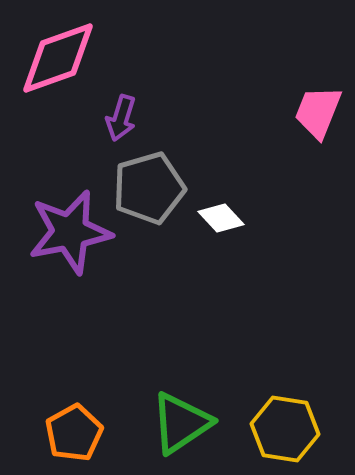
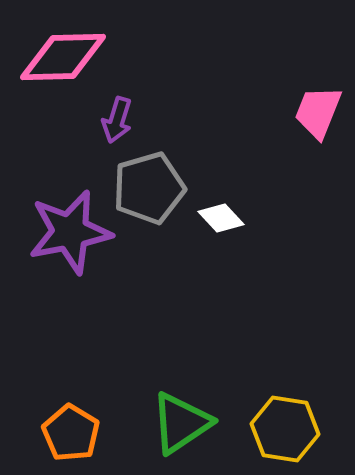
pink diamond: moved 5 px right, 1 px up; rotated 18 degrees clockwise
purple arrow: moved 4 px left, 2 px down
orange pentagon: moved 3 px left; rotated 12 degrees counterclockwise
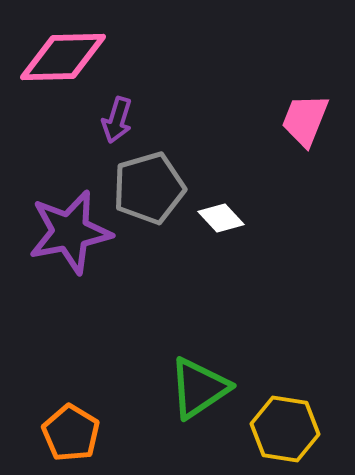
pink trapezoid: moved 13 px left, 8 px down
green triangle: moved 18 px right, 35 px up
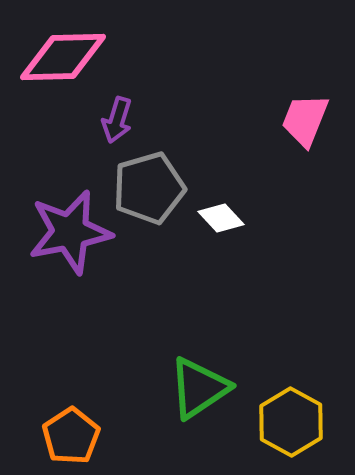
yellow hexagon: moved 6 px right, 7 px up; rotated 20 degrees clockwise
orange pentagon: moved 3 px down; rotated 8 degrees clockwise
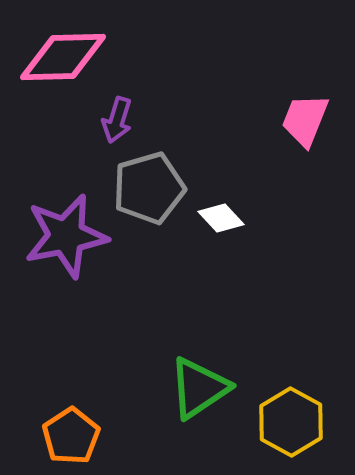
purple star: moved 4 px left, 4 px down
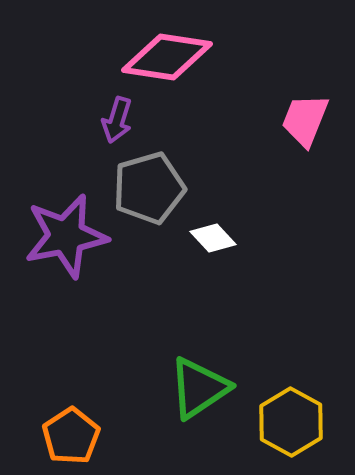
pink diamond: moved 104 px right; rotated 10 degrees clockwise
white diamond: moved 8 px left, 20 px down
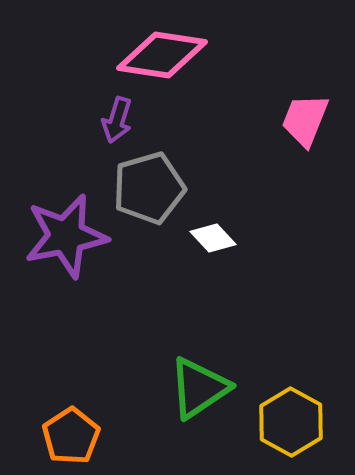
pink diamond: moved 5 px left, 2 px up
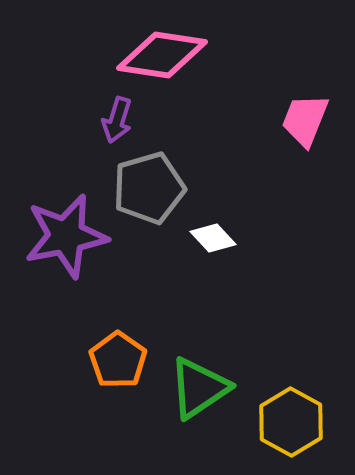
orange pentagon: moved 47 px right, 76 px up; rotated 4 degrees counterclockwise
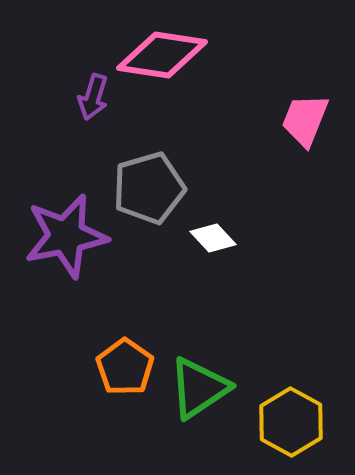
purple arrow: moved 24 px left, 23 px up
orange pentagon: moved 7 px right, 7 px down
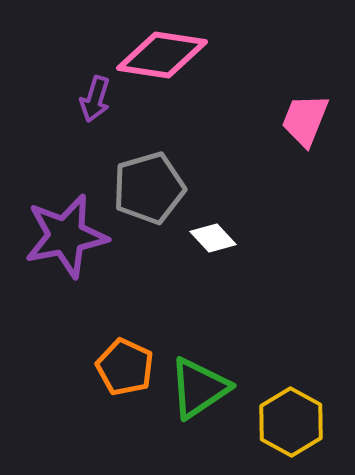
purple arrow: moved 2 px right, 2 px down
orange pentagon: rotated 10 degrees counterclockwise
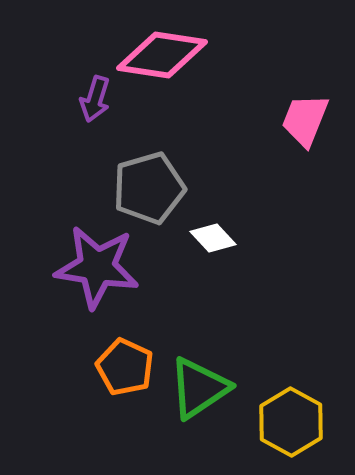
purple star: moved 31 px right, 31 px down; rotated 20 degrees clockwise
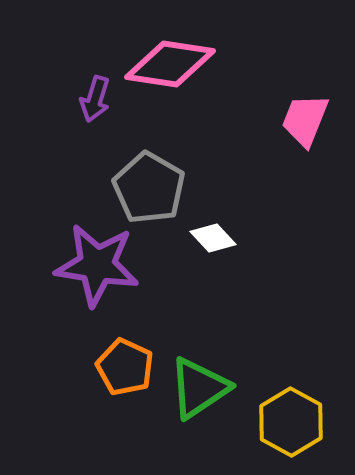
pink diamond: moved 8 px right, 9 px down
gray pentagon: rotated 26 degrees counterclockwise
purple star: moved 2 px up
